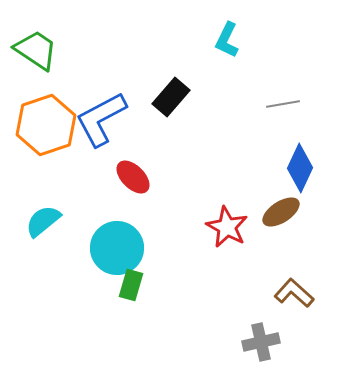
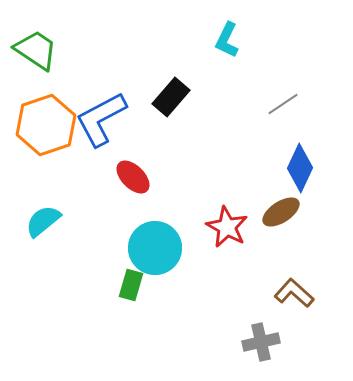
gray line: rotated 24 degrees counterclockwise
cyan circle: moved 38 px right
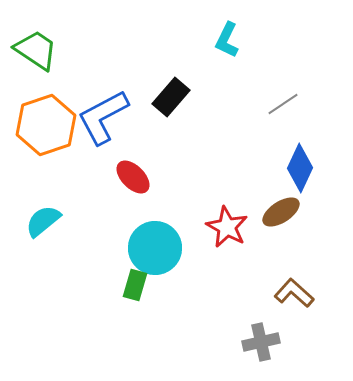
blue L-shape: moved 2 px right, 2 px up
green rectangle: moved 4 px right
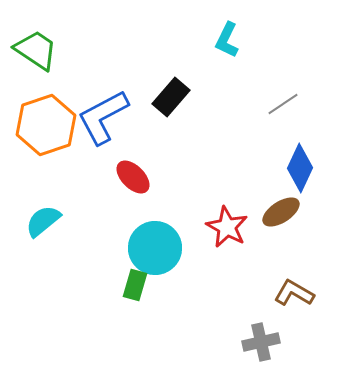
brown L-shape: rotated 12 degrees counterclockwise
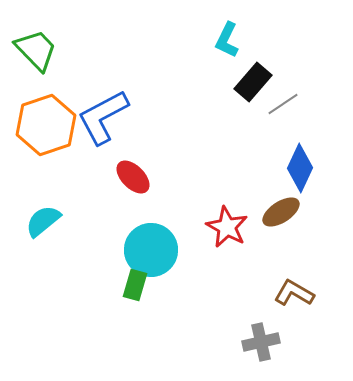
green trapezoid: rotated 12 degrees clockwise
black rectangle: moved 82 px right, 15 px up
cyan circle: moved 4 px left, 2 px down
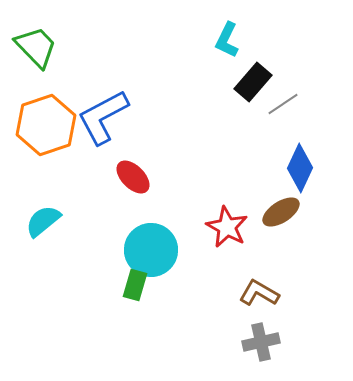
green trapezoid: moved 3 px up
brown L-shape: moved 35 px left
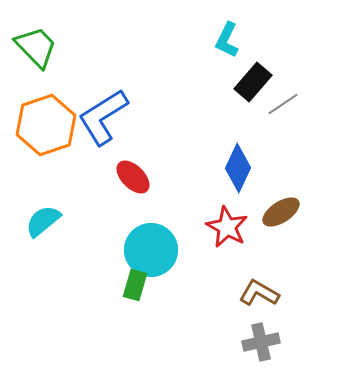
blue L-shape: rotated 4 degrees counterclockwise
blue diamond: moved 62 px left
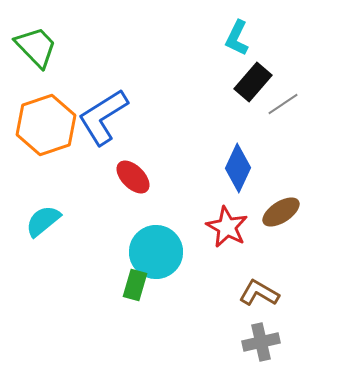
cyan L-shape: moved 10 px right, 2 px up
cyan circle: moved 5 px right, 2 px down
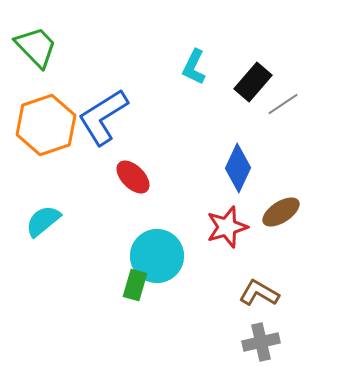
cyan L-shape: moved 43 px left, 29 px down
red star: rotated 27 degrees clockwise
cyan circle: moved 1 px right, 4 px down
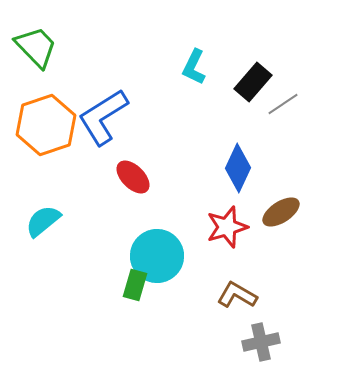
brown L-shape: moved 22 px left, 2 px down
